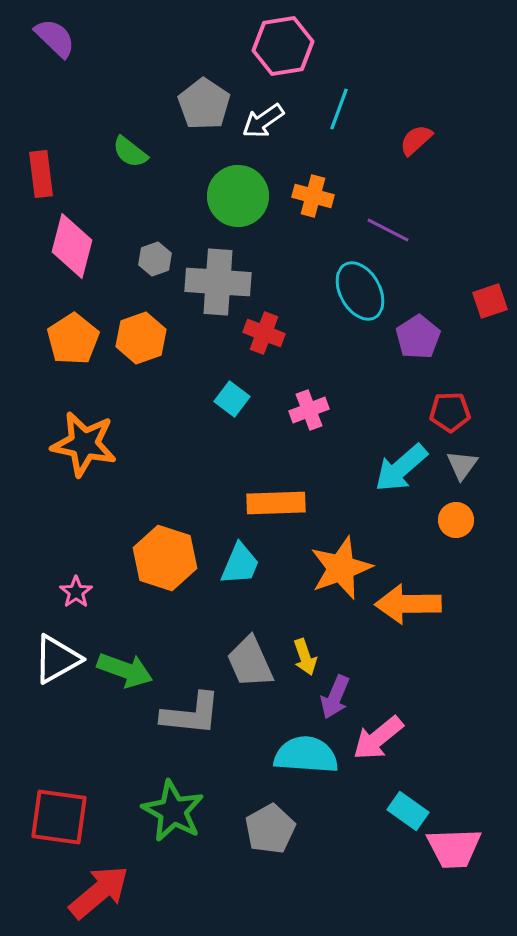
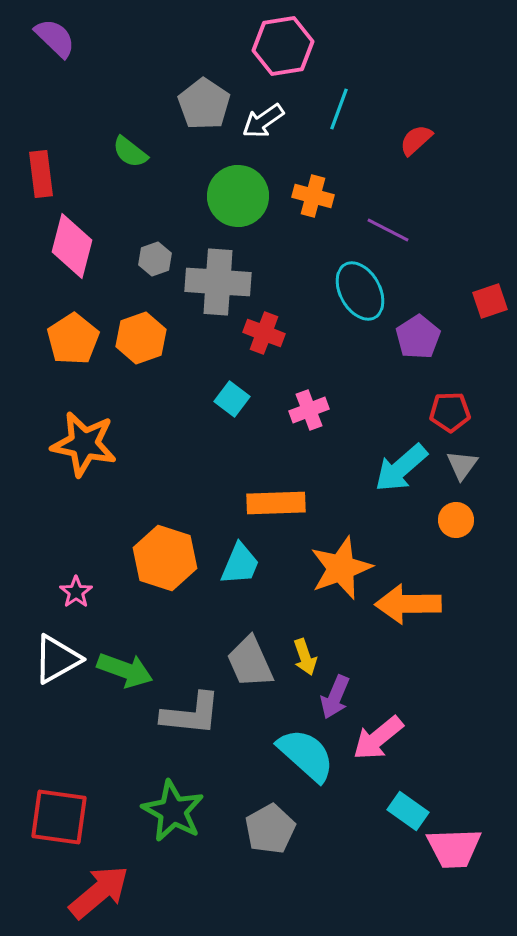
cyan semicircle at (306, 755): rotated 38 degrees clockwise
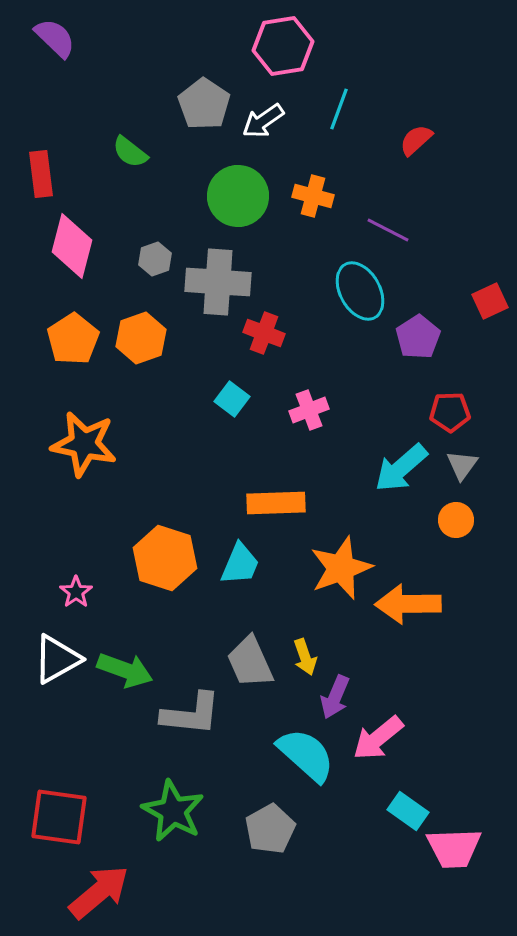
red square at (490, 301): rotated 6 degrees counterclockwise
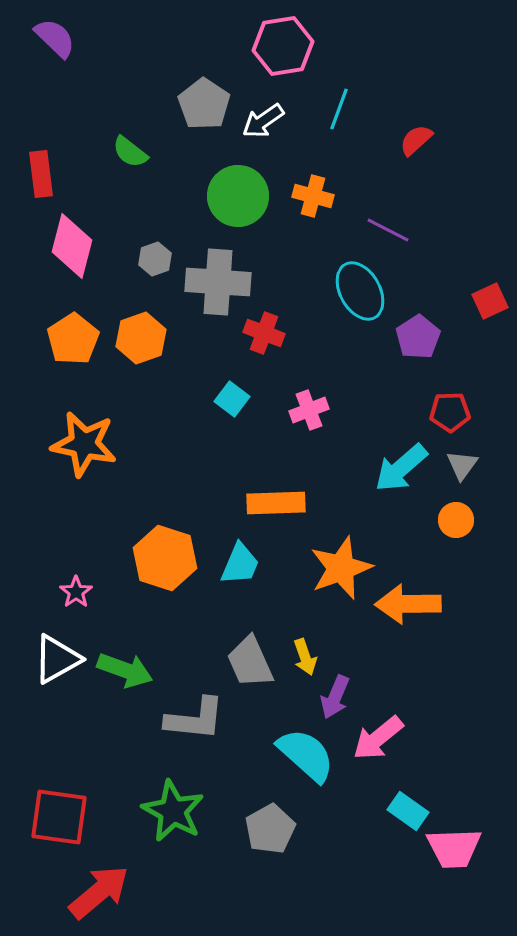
gray L-shape at (191, 714): moved 4 px right, 5 px down
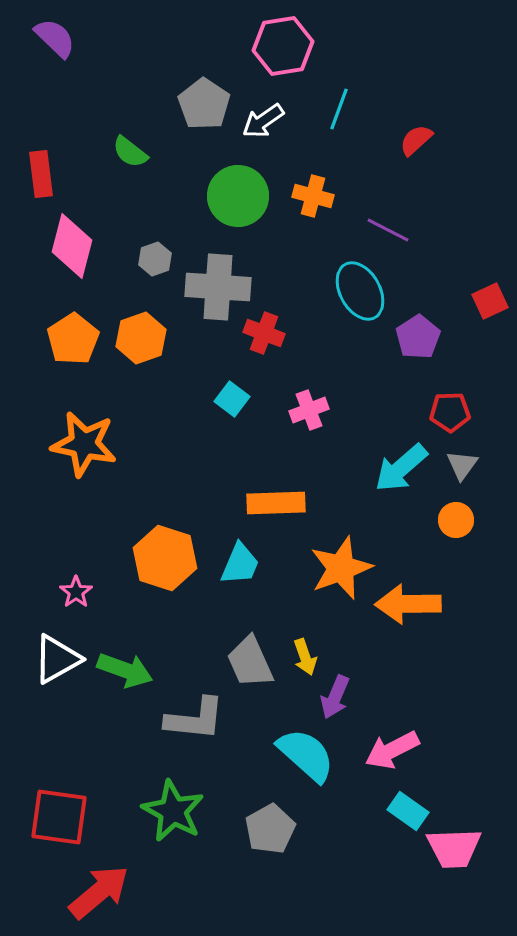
gray cross at (218, 282): moved 5 px down
pink arrow at (378, 738): moved 14 px right, 12 px down; rotated 12 degrees clockwise
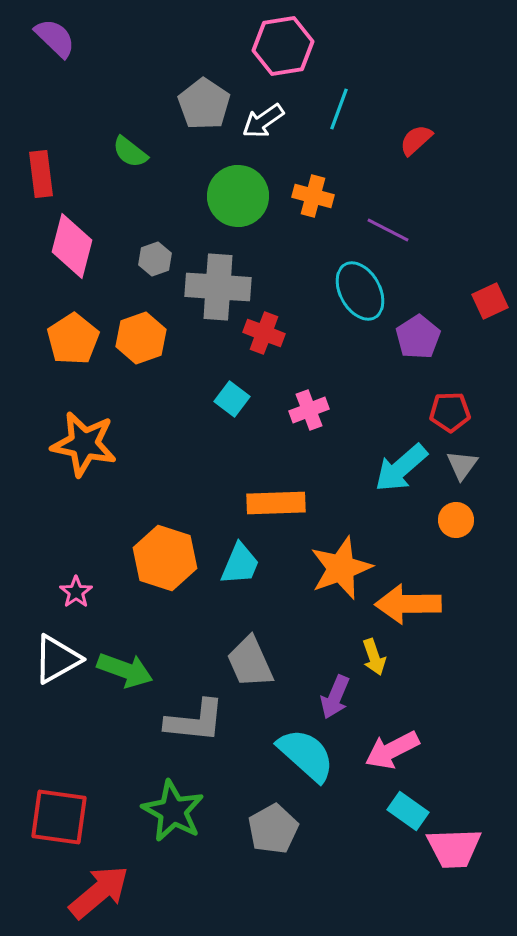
yellow arrow at (305, 657): moved 69 px right
gray L-shape at (195, 719): moved 2 px down
gray pentagon at (270, 829): moved 3 px right
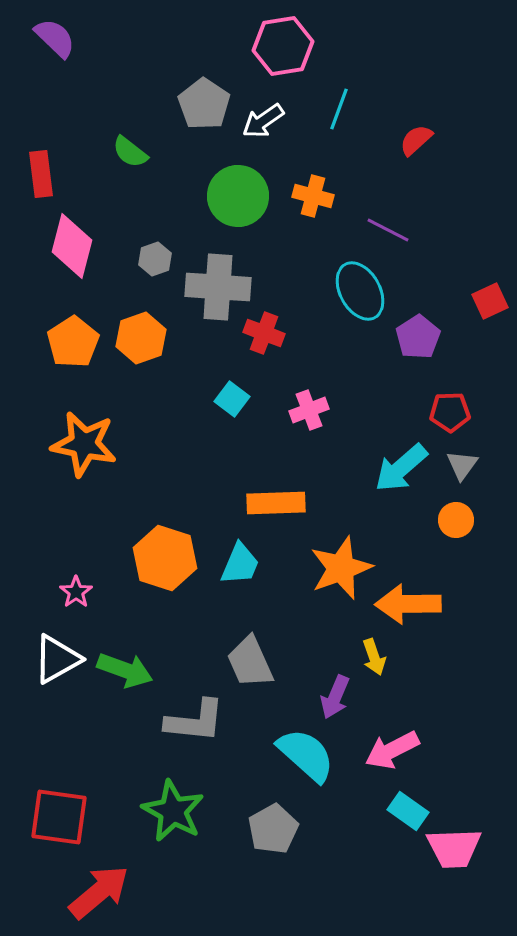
orange pentagon at (73, 339): moved 3 px down
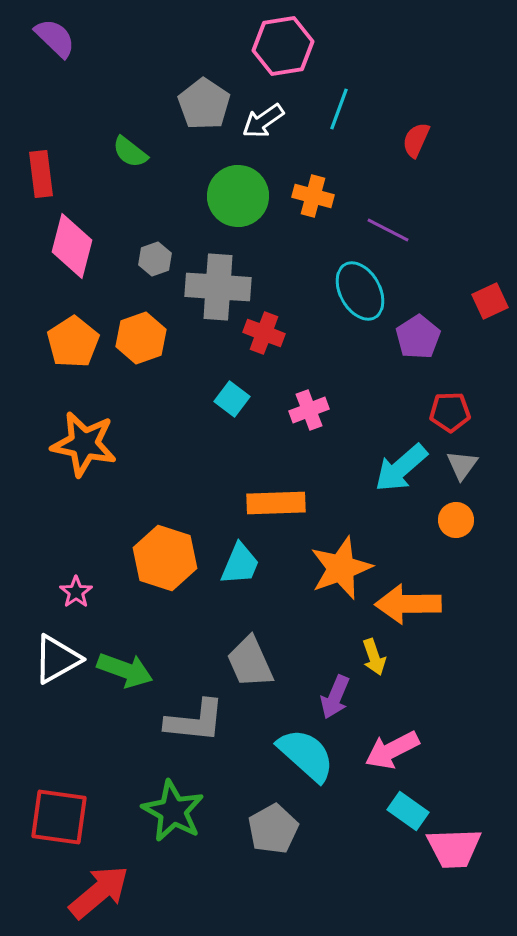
red semicircle at (416, 140): rotated 24 degrees counterclockwise
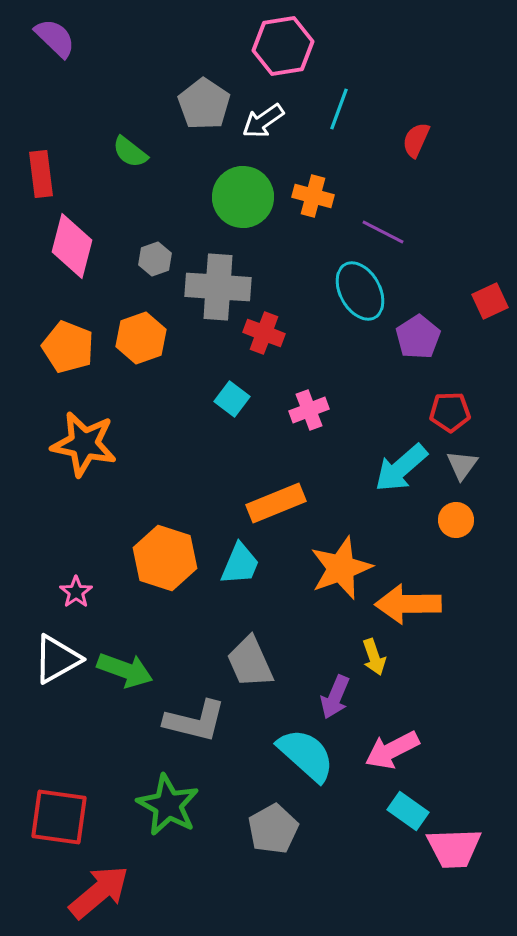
green circle at (238, 196): moved 5 px right, 1 px down
purple line at (388, 230): moved 5 px left, 2 px down
orange pentagon at (73, 342): moved 5 px left, 5 px down; rotated 18 degrees counterclockwise
orange rectangle at (276, 503): rotated 20 degrees counterclockwise
gray L-shape at (195, 721): rotated 8 degrees clockwise
green star at (173, 811): moved 5 px left, 6 px up
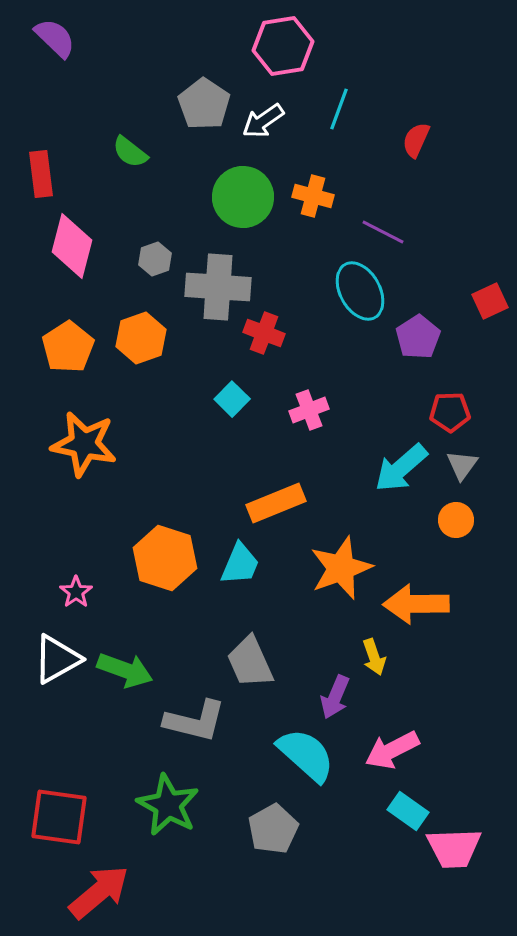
orange pentagon at (68, 347): rotated 18 degrees clockwise
cyan square at (232, 399): rotated 8 degrees clockwise
orange arrow at (408, 604): moved 8 px right
